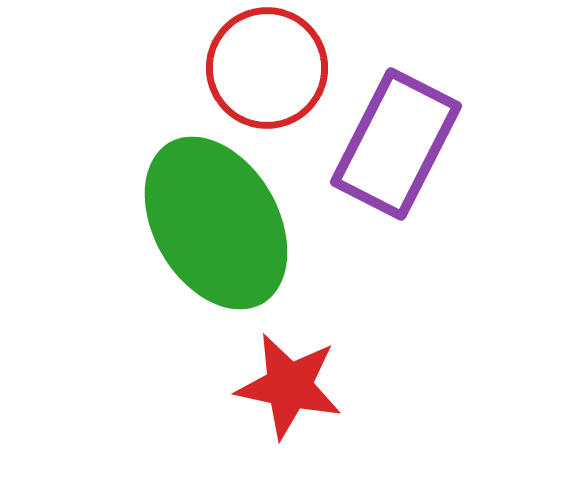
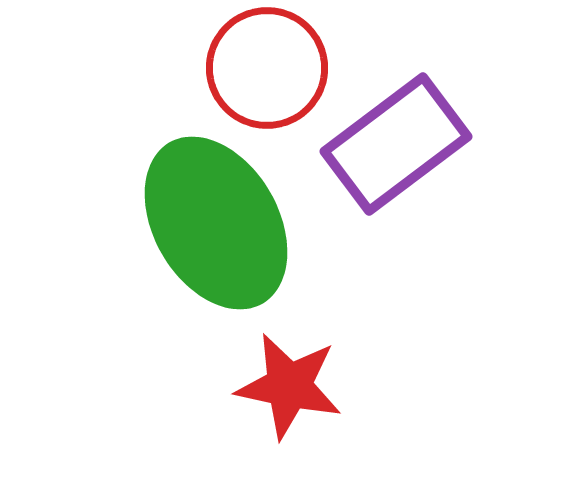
purple rectangle: rotated 26 degrees clockwise
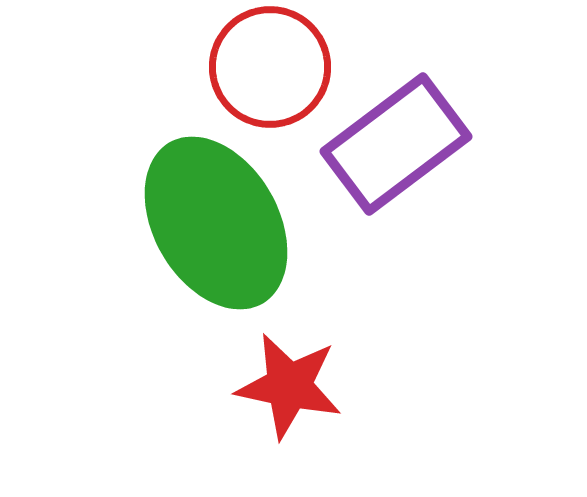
red circle: moved 3 px right, 1 px up
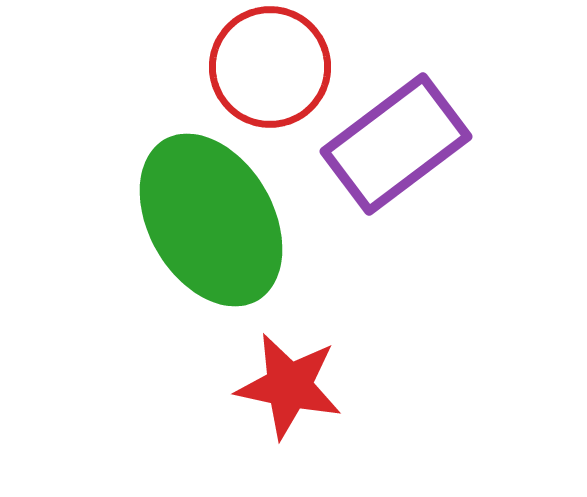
green ellipse: moved 5 px left, 3 px up
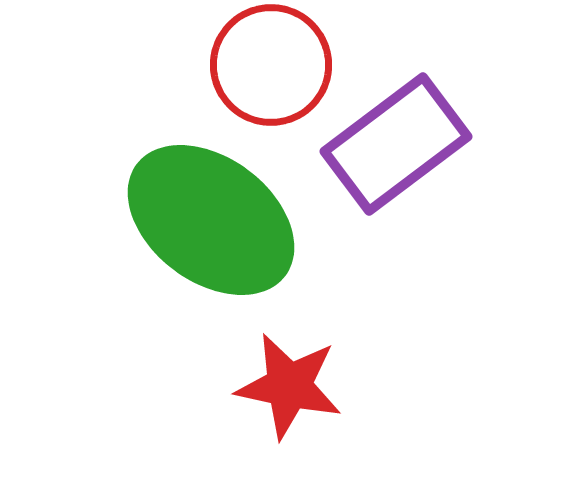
red circle: moved 1 px right, 2 px up
green ellipse: rotated 23 degrees counterclockwise
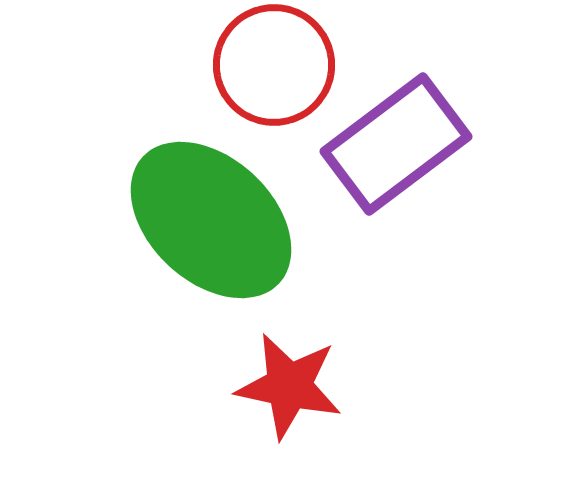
red circle: moved 3 px right
green ellipse: rotated 6 degrees clockwise
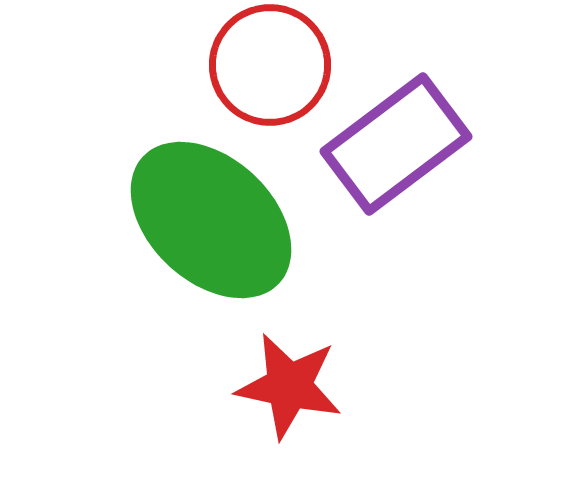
red circle: moved 4 px left
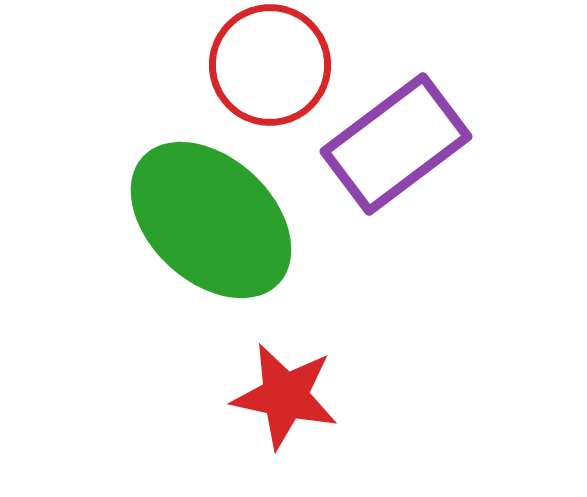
red star: moved 4 px left, 10 px down
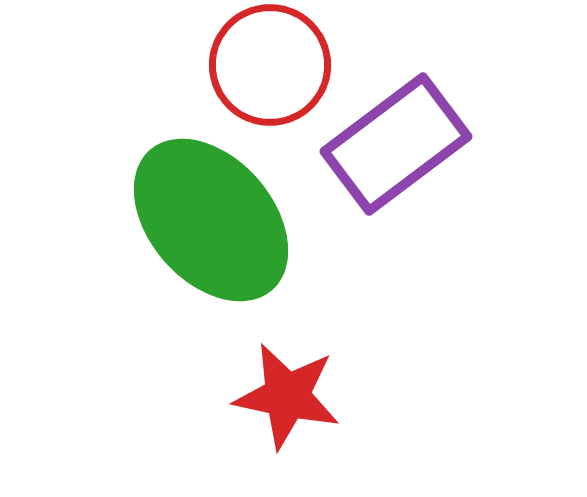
green ellipse: rotated 6 degrees clockwise
red star: moved 2 px right
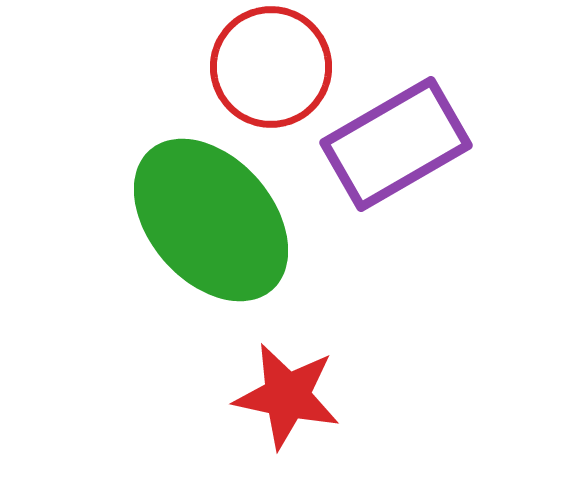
red circle: moved 1 px right, 2 px down
purple rectangle: rotated 7 degrees clockwise
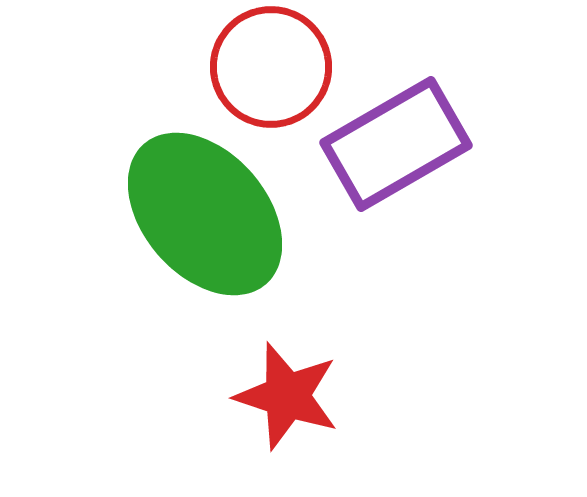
green ellipse: moved 6 px left, 6 px up
red star: rotated 6 degrees clockwise
